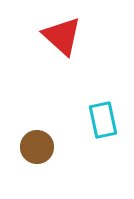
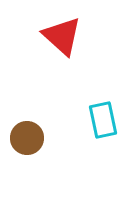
brown circle: moved 10 px left, 9 px up
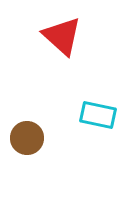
cyan rectangle: moved 5 px left, 5 px up; rotated 66 degrees counterclockwise
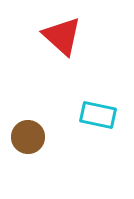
brown circle: moved 1 px right, 1 px up
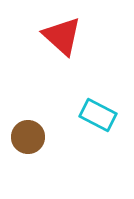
cyan rectangle: rotated 15 degrees clockwise
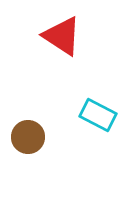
red triangle: rotated 9 degrees counterclockwise
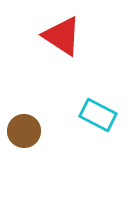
brown circle: moved 4 px left, 6 px up
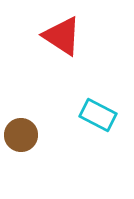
brown circle: moved 3 px left, 4 px down
